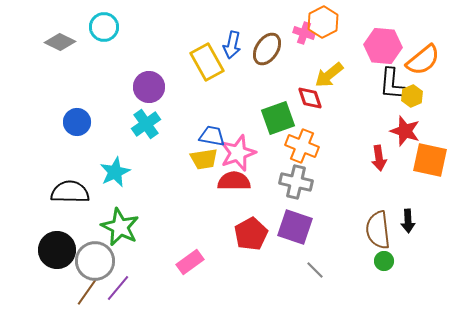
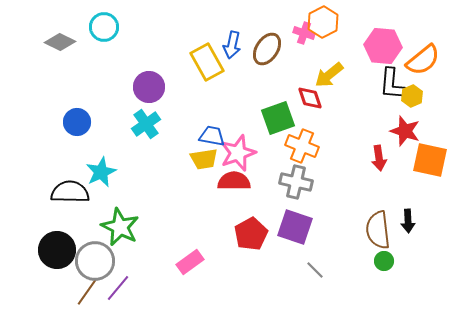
cyan star: moved 14 px left
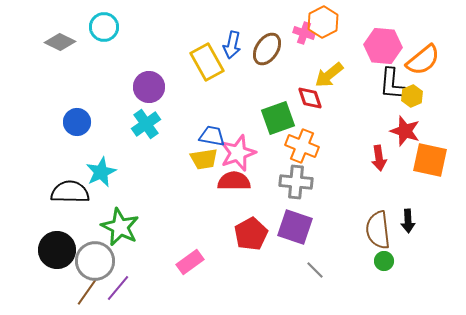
gray cross: rotated 8 degrees counterclockwise
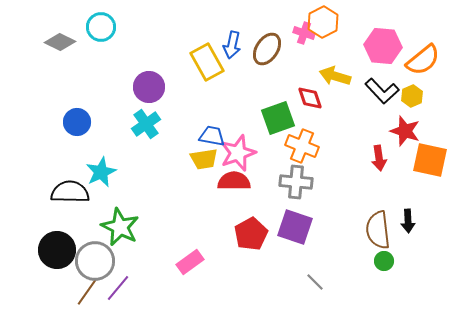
cyan circle: moved 3 px left
yellow arrow: moved 6 px right, 1 px down; rotated 56 degrees clockwise
black L-shape: moved 10 px left, 7 px down; rotated 48 degrees counterclockwise
gray line: moved 12 px down
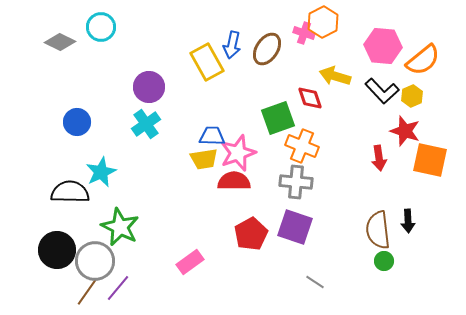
blue trapezoid: rotated 8 degrees counterclockwise
gray line: rotated 12 degrees counterclockwise
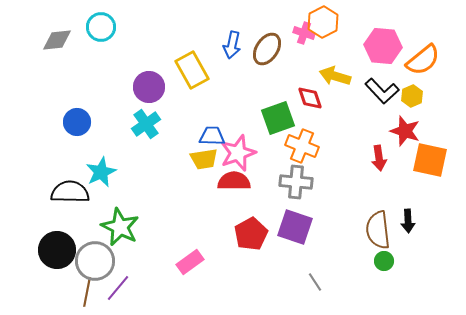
gray diamond: moved 3 px left, 2 px up; rotated 32 degrees counterclockwise
yellow rectangle: moved 15 px left, 8 px down
gray line: rotated 24 degrees clockwise
brown line: rotated 24 degrees counterclockwise
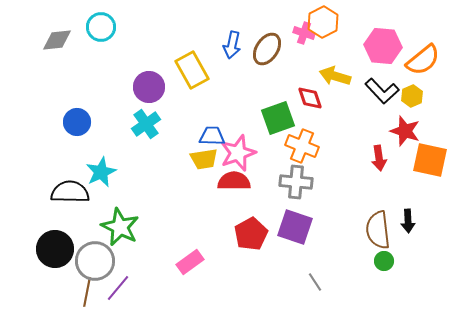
black circle: moved 2 px left, 1 px up
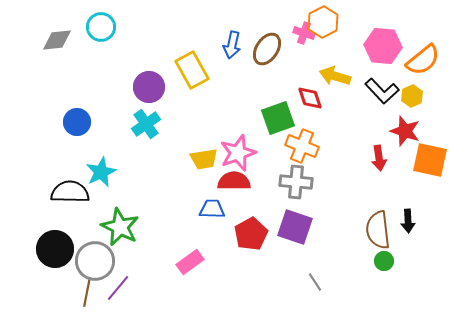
blue trapezoid: moved 73 px down
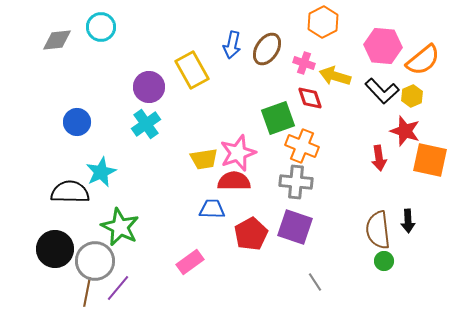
pink cross: moved 30 px down
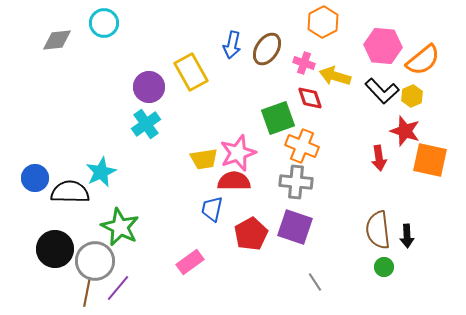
cyan circle: moved 3 px right, 4 px up
yellow rectangle: moved 1 px left, 2 px down
blue circle: moved 42 px left, 56 px down
blue trapezoid: rotated 80 degrees counterclockwise
black arrow: moved 1 px left, 15 px down
green circle: moved 6 px down
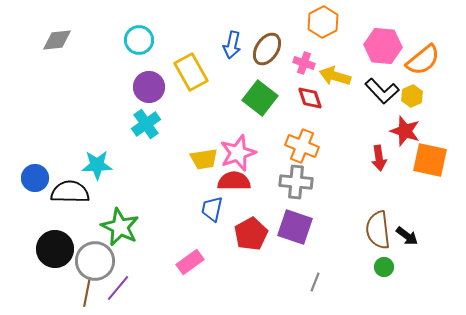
cyan circle: moved 35 px right, 17 px down
green square: moved 18 px left, 20 px up; rotated 32 degrees counterclockwise
cyan star: moved 4 px left, 7 px up; rotated 24 degrees clockwise
black arrow: rotated 50 degrees counterclockwise
gray line: rotated 54 degrees clockwise
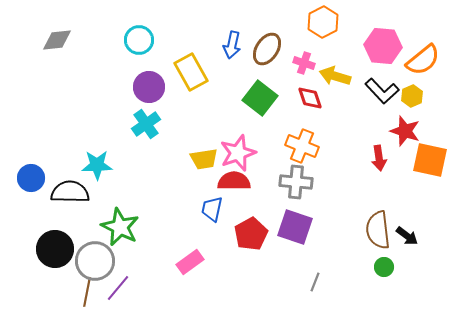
blue circle: moved 4 px left
